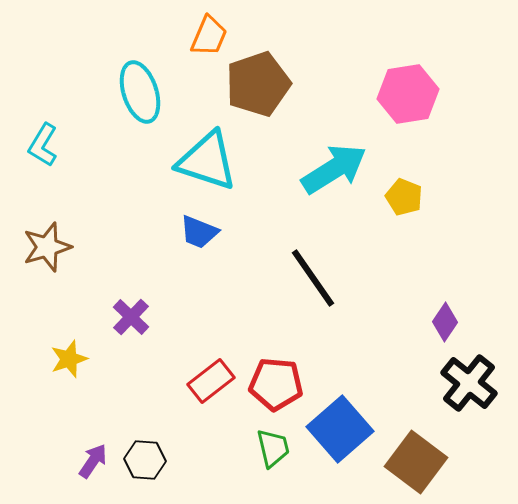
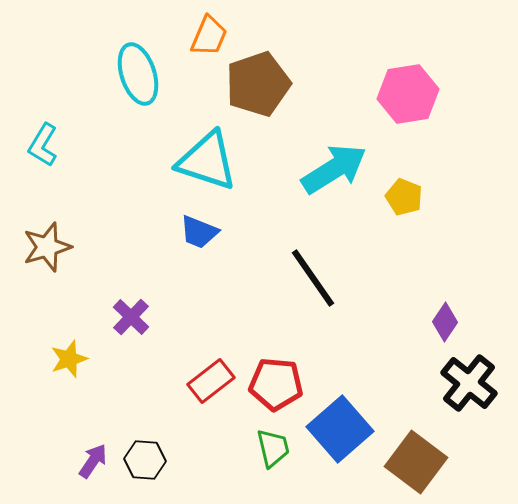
cyan ellipse: moved 2 px left, 18 px up
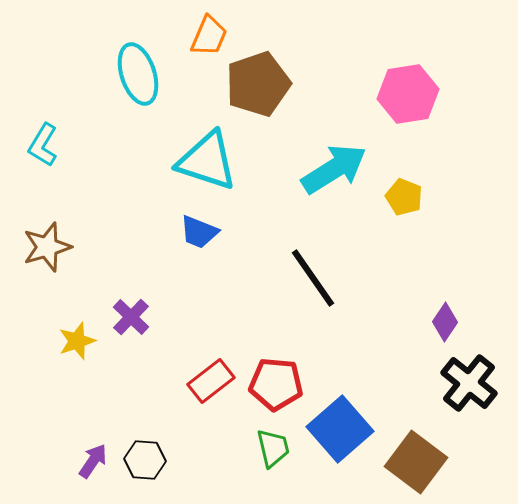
yellow star: moved 8 px right, 18 px up
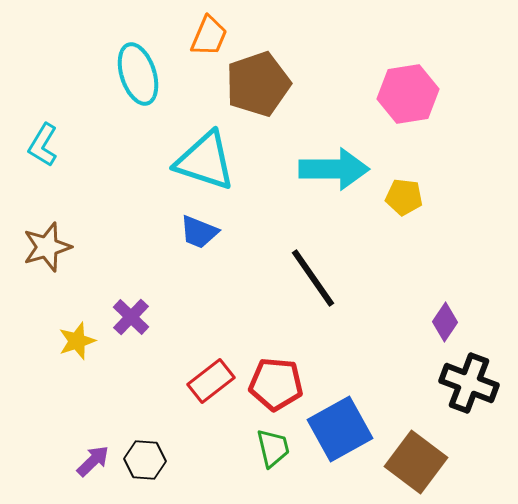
cyan triangle: moved 2 px left
cyan arrow: rotated 32 degrees clockwise
yellow pentagon: rotated 15 degrees counterclockwise
black cross: rotated 18 degrees counterclockwise
blue square: rotated 12 degrees clockwise
purple arrow: rotated 12 degrees clockwise
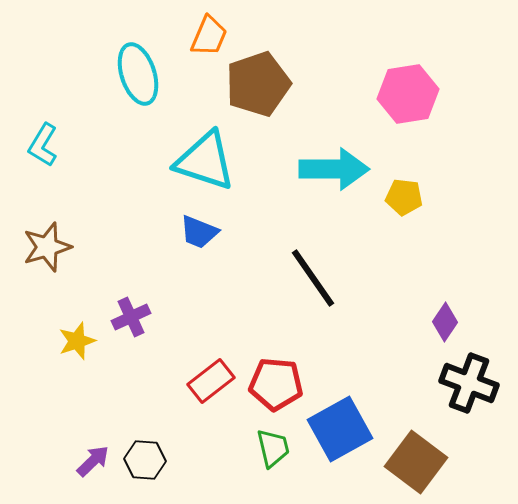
purple cross: rotated 21 degrees clockwise
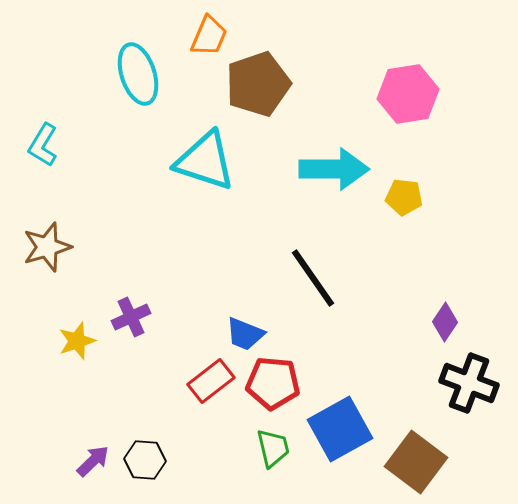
blue trapezoid: moved 46 px right, 102 px down
red pentagon: moved 3 px left, 1 px up
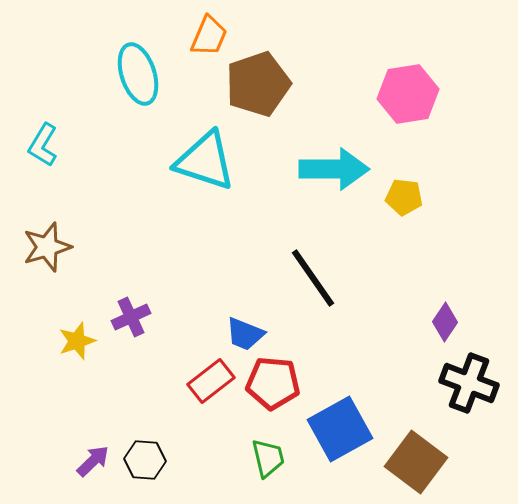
green trapezoid: moved 5 px left, 10 px down
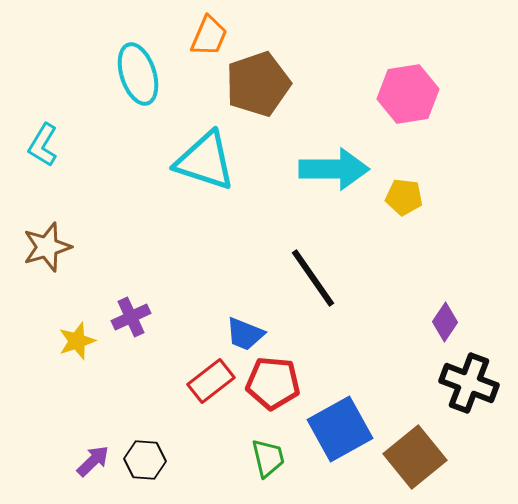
brown square: moved 1 px left, 5 px up; rotated 14 degrees clockwise
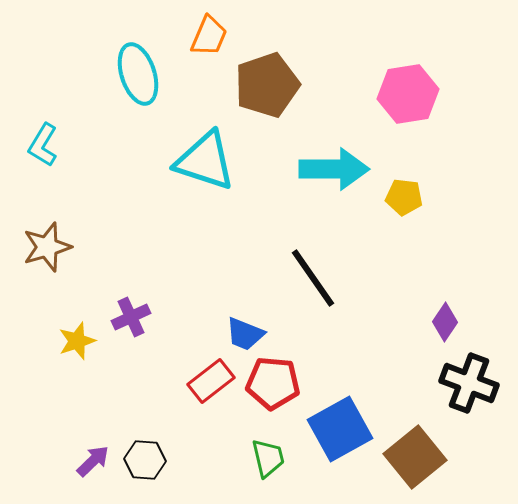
brown pentagon: moved 9 px right, 1 px down
